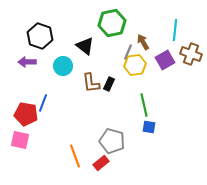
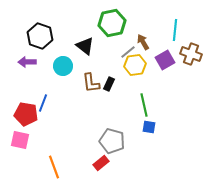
gray line: rotated 28 degrees clockwise
orange line: moved 21 px left, 11 px down
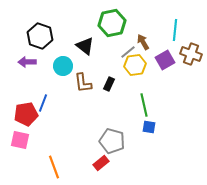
brown L-shape: moved 8 px left
red pentagon: rotated 20 degrees counterclockwise
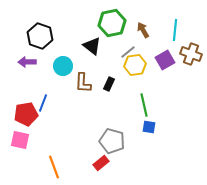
brown arrow: moved 12 px up
black triangle: moved 7 px right
brown L-shape: rotated 10 degrees clockwise
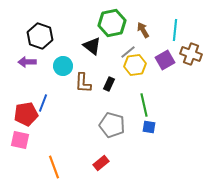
gray pentagon: moved 16 px up
